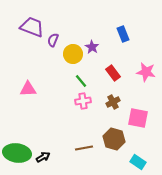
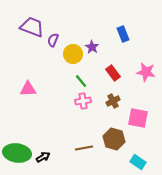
brown cross: moved 1 px up
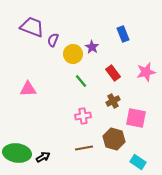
pink star: rotated 24 degrees counterclockwise
pink cross: moved 15 px down
pink square: moved 2 px left
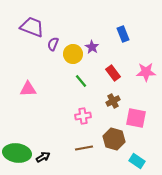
purple semicircle: moved 4 px down
pink star: rotated 12 degrees clockwise
cyan rectangle: moved 1 px left, 1 px up
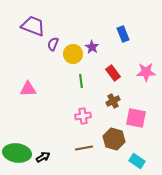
purple trapezoid: moved 1 px right, 1 px up
green line: rotated 32 degrees clockwise
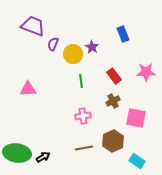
red rectangle: moved 1 px right, 3 px down
brown hexagon: moved 1 px left, 2 px down; rotated 20 degrees clockwise
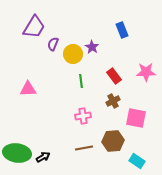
purple trapezoid: moved 1 px right, 1 px down; rotated 100 degrees clockwise
blue rectangle: moved 1 px left, 4 px up
brown hexagon: rotated 20 degrees clockwise
